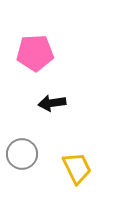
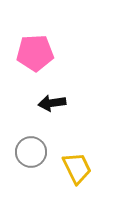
gray circle: moved 9 px right, 2 px up
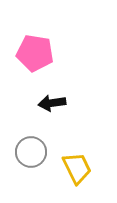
pink pentagon: rotated 12 degrees clockwise
